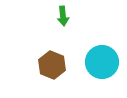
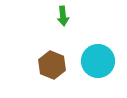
cyan circle: moved 4 px left, 1 px up
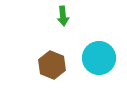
cyan circle: moved 1 px right, 3 px up
